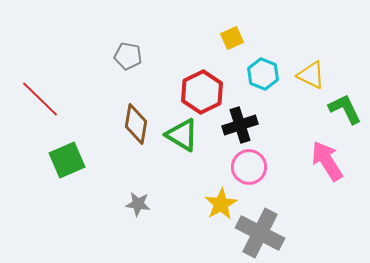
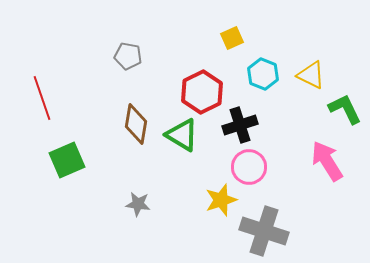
red line: moved 2 px right, 1 px up; rotated 27 degrees clockwise
yellow star: moved 4 px up; rotated 12 degrees clockwise
gray cross: moved 4 px right, 2 px up; rotated 9 degrees counterclockwise
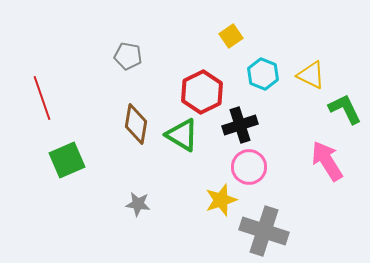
yellow square: moved 1 px left, 2 px up; rotated 10 degrees counterclockwise
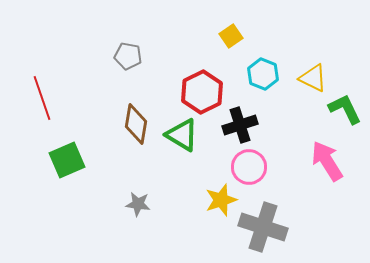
yellow triangle: moved 2 px right, 3 px down
gray cross: moved 1 px left, 4 px up
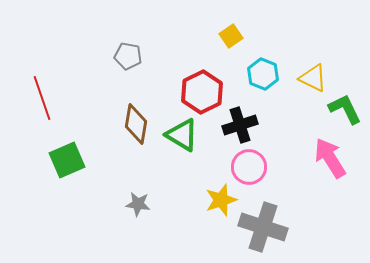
pink arrow: moved 3 px right, 3 px up
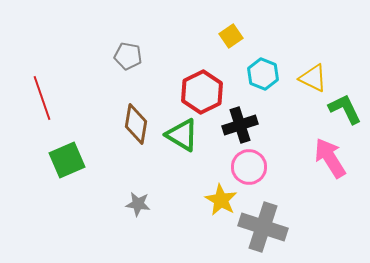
yellow star: rotated 24 degrees counterclockwise
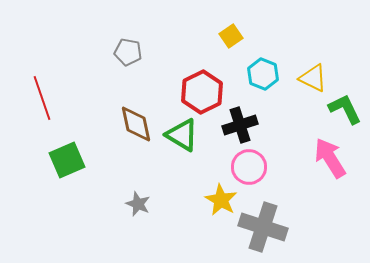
gray pentagon: moved 4 px up
brown diamond: rotated 21 degrees counterclockwise
gray star: rotated 15 degrees clockwise
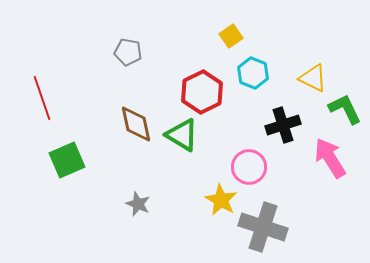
cyan hexagon: moved 10 px left, 1 px up
black cross: moved 43 px right
